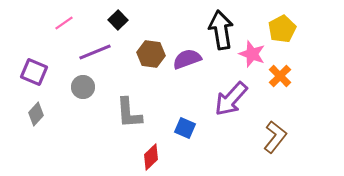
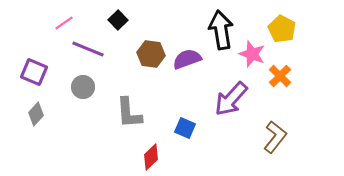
yellow pentagon: rotated 16 degrees counterclockwise
purple line: moved 7 px left, 3 px up; rotated 44 degrees clockwise
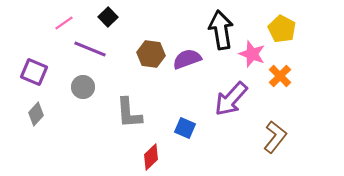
black square: moved 10 px left, 3 px up
purple line: moved 2 px right
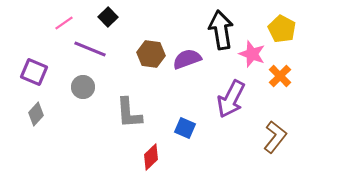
purple arrow: rotated 15 degrees counterclockwise
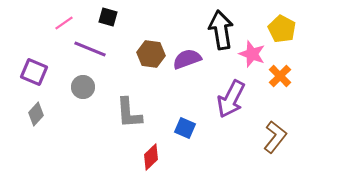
black square: rotated 30 degrees counterclockwise
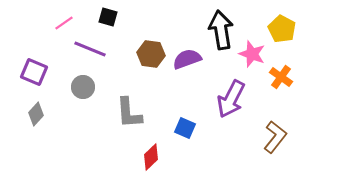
orange cross: moved 1 px right, 1 px down; rotated 10 degrees counterclockwise
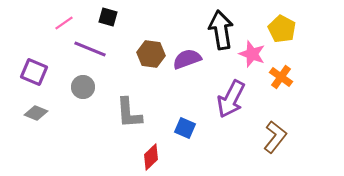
gray diamond: moved 1 px up; rotated 70 degrees clockwise
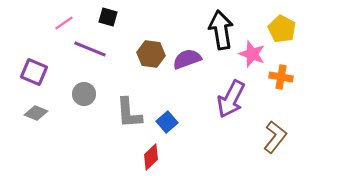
orange cross: rotated 25 degrees counterclockwise
gray circle: moved 1 px right, 7 px down
blue square: moved 18 px left, 6 px up; rotated 25 degrees clockwise
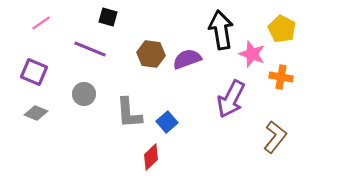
pink line: moved 23 px left
